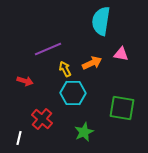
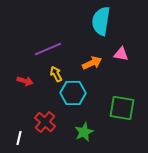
yellow arrow: moved 9 px left, 5 px down
red cross: moved 3 px right, 3 px down
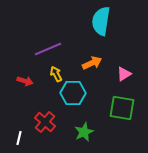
pink triangle: moved 3 px right, 20 px down; rotated 42 degrees counterclockwise
